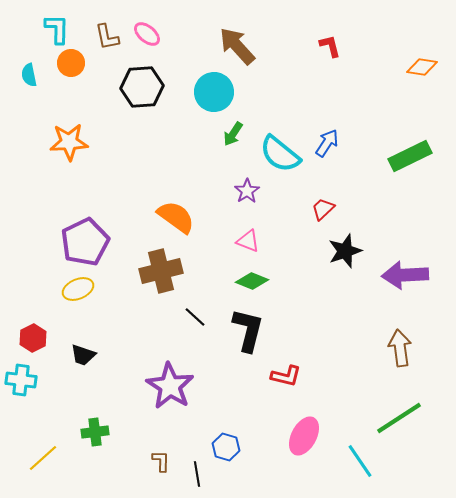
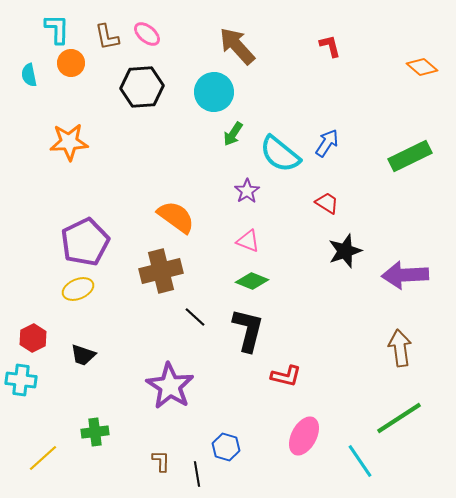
orange diamond at (422, 67): rotated 32 degrees clockwise
red trapezoid at (323, 209): moved 4 px right, 6 px up; rotated 75 degrees clockwise
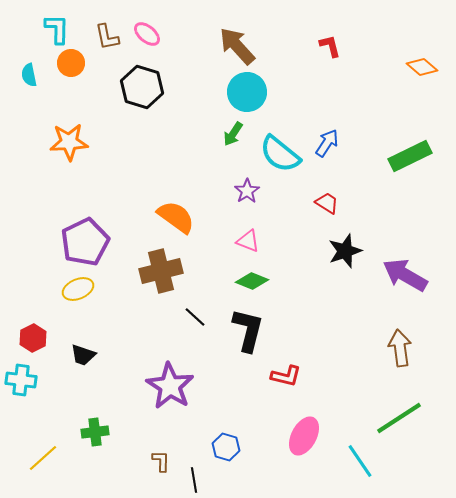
black hexagon at (142, 87): rotated 21 degrees clockwise
cyan circle at (214, 92): moved 33 px right
purple arrow at (405, 275): rotated 33 degrees clockwise
black line at (197, 474): moved 3 px left, 6 px down
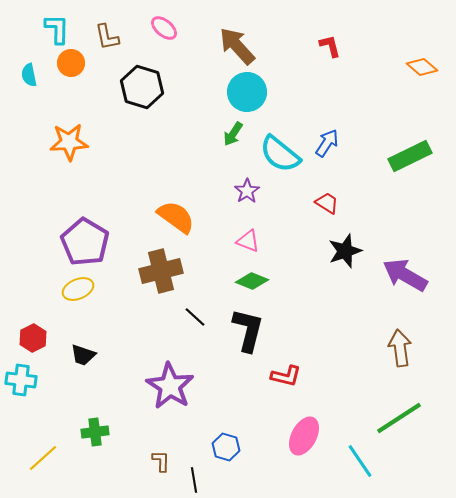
pink ellipse at (147, 34): moved 17 px right, 6 px up
purple pentagon at (85, 242): rotated 15 degrees counterclockwise
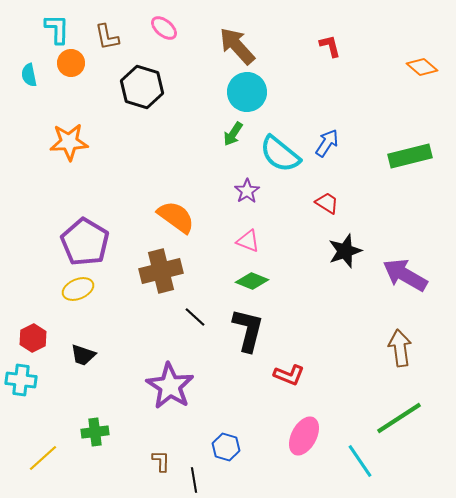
green rectangle at (410, 156): rotated 12 degrees clockwise
red L-shape at (286, 376): moved 3 px right, 1 px up; rotated 8 degrees clockwise
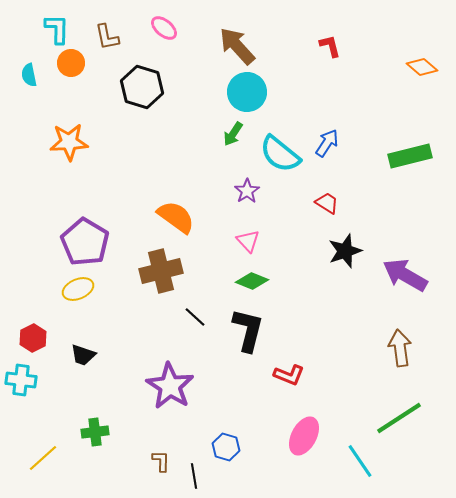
pink triangle at (248, 241): rotated 25 degrees clockwise
black line at (194, 480): moved 4 px up
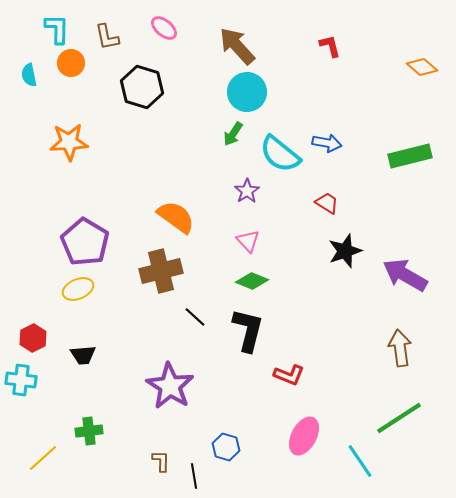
blue arrow at (327, 143): rotated 68 degrees clockwise
black trapezoid at (83, 355): rotated 24 degrees counterclockwise
green cross at (95, 432): moved 6 px left, 1 px up
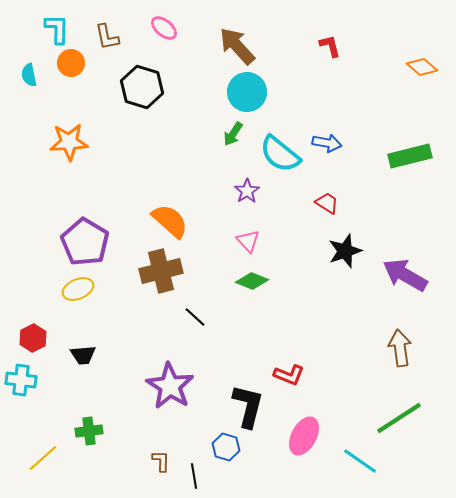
orange semicircle at (176, 217): moved 6 px left, 4 px down; rotated 6 degrees clockwise
black L-shape at (248, 330): moved 76 px down
cyan line at (360, 461): rotated 21 degrees counterclockwise
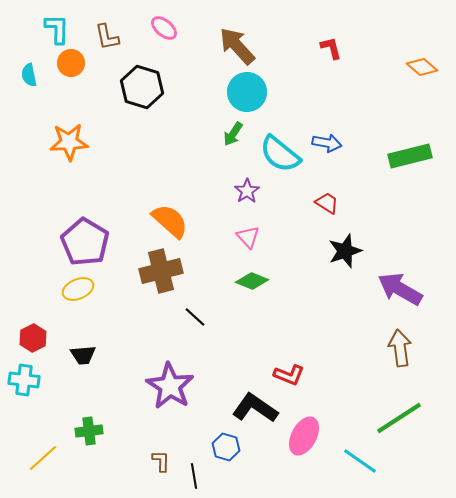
red L-shape at (330, 46): moved 1 px right, 2 px down
pink triangle at (248, 241): moved 4 px up
purple arrow at (405, 275): moved 5 px left, 14 px down
cyan cross at (21, 380): moved 3 px right
black L-shape at (248, 406): moved 7 px right, 2 px down; rotated 69 degrees counterclockwise
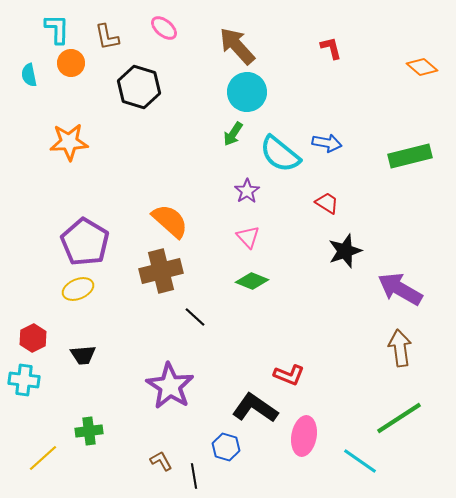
black hexagon at (142, 87): moved 3 px left
pink ellipse at (304, 436): rotated 18 degrees counterclockwise
brown L-shape at (161, 461): rotated 30 degrees counterclockwise
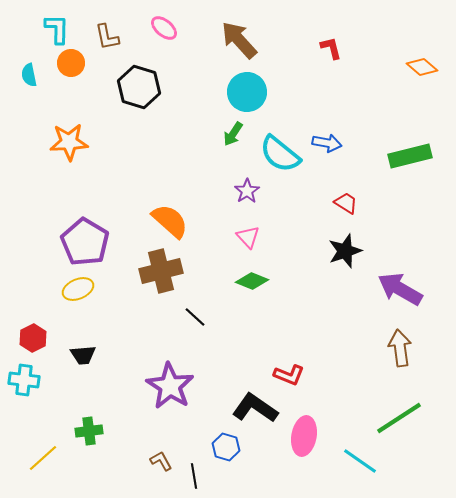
brown arrow at (237, 46): moved 2 px right, 6 px up
red trapezoid at (327, 203): moved 19 px right
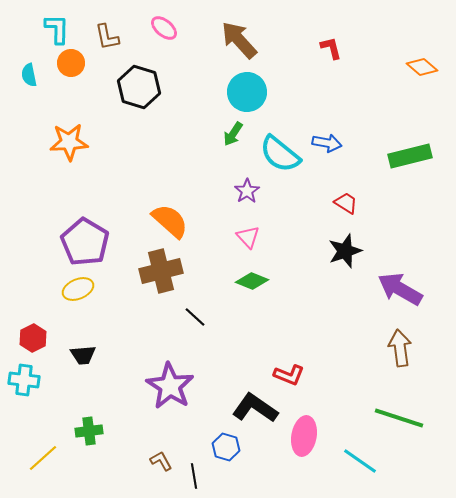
green line at (399, 418): rotated 51 degrees clockwise
